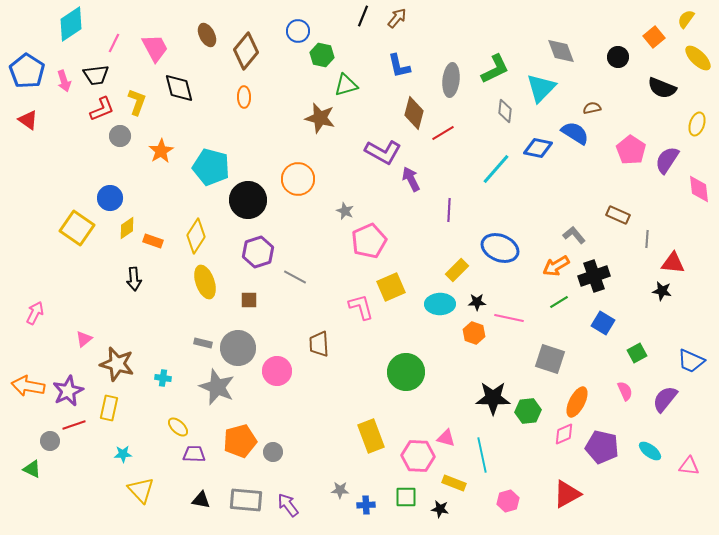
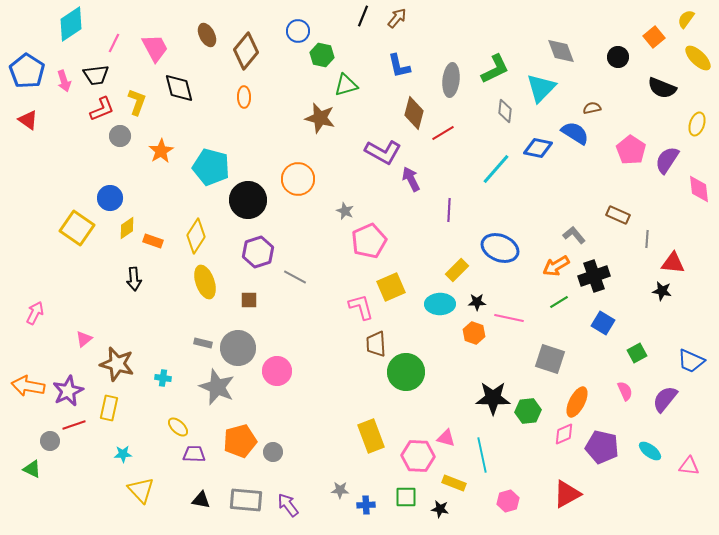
brown trapezoid at (319, 344): moved 57 px right
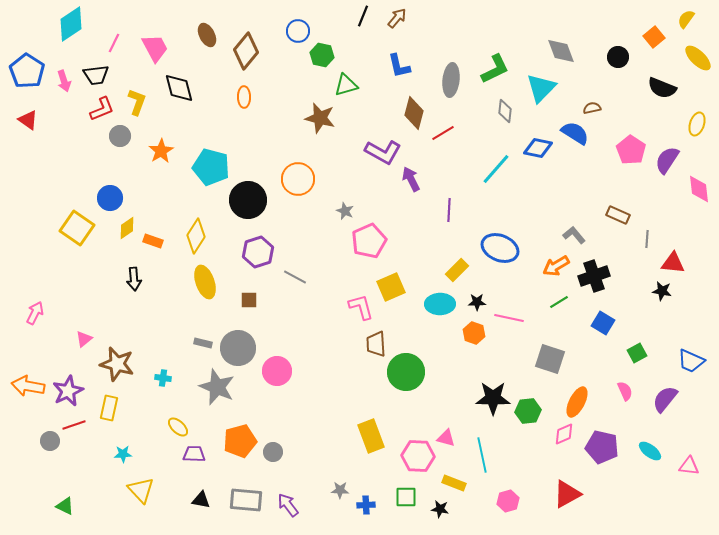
green triangle at (32, 469): moved 33 px right, 37 px down
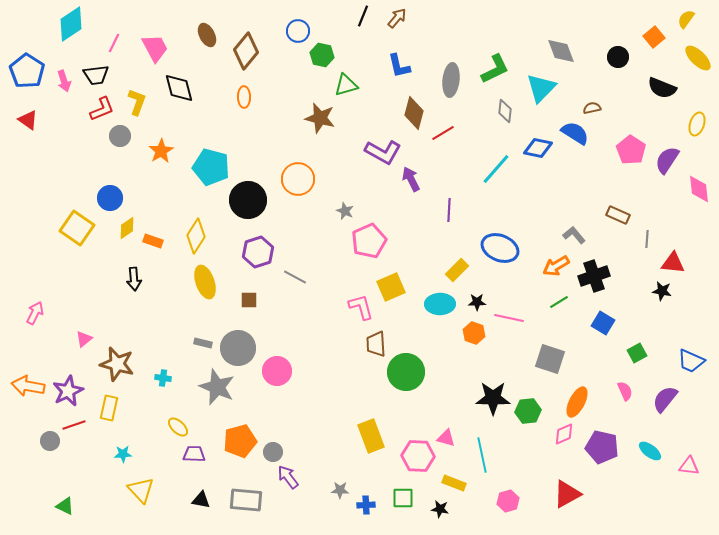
green square at (406, 497): moved 3 px left, 1 px down
purple arrow at (288, 505): moved 28 px up
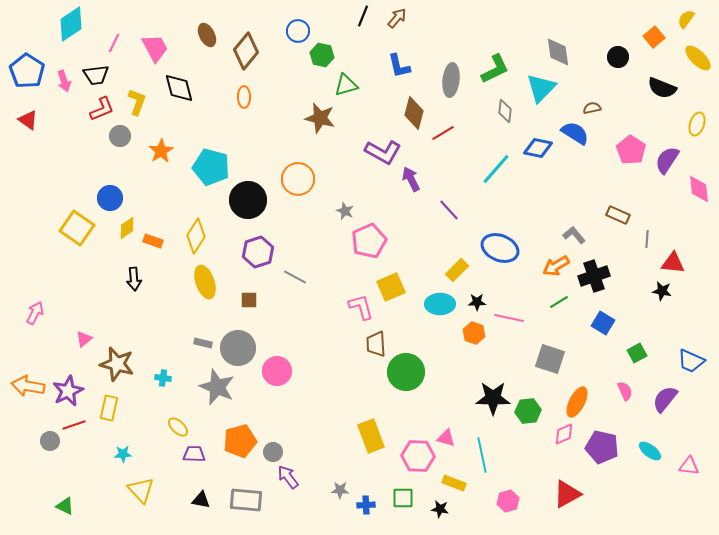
gray diamond at (561, 51): moved 3 px left, 1 px down; rotated 12 degrees clockwise
purple line at (449, 210): rotated 45 degrees counterclockwise
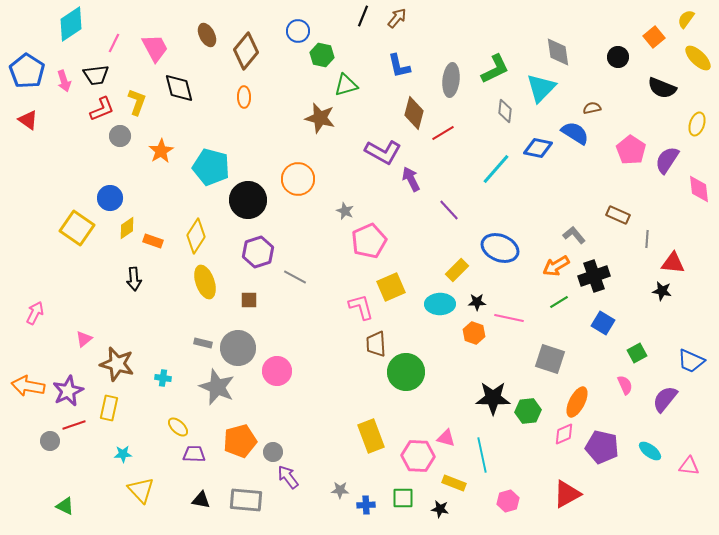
pink semicircle at (625, 391): moved 6 px up
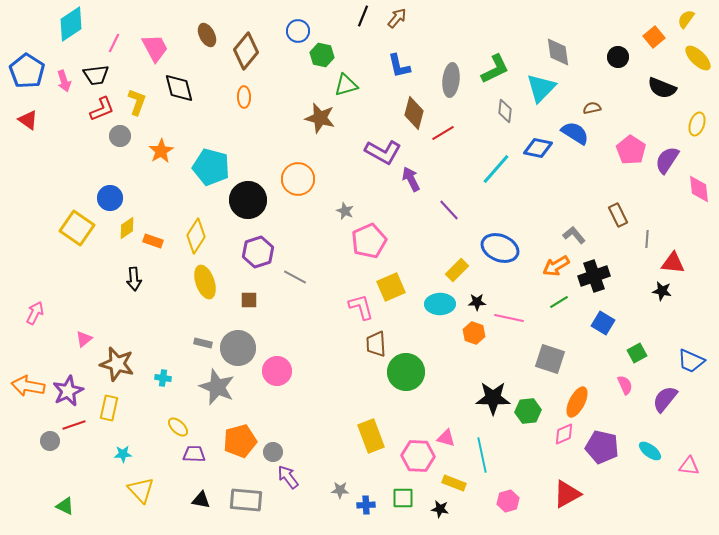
brown rectangle at (618, 215): rotated 40 degrees clockwise
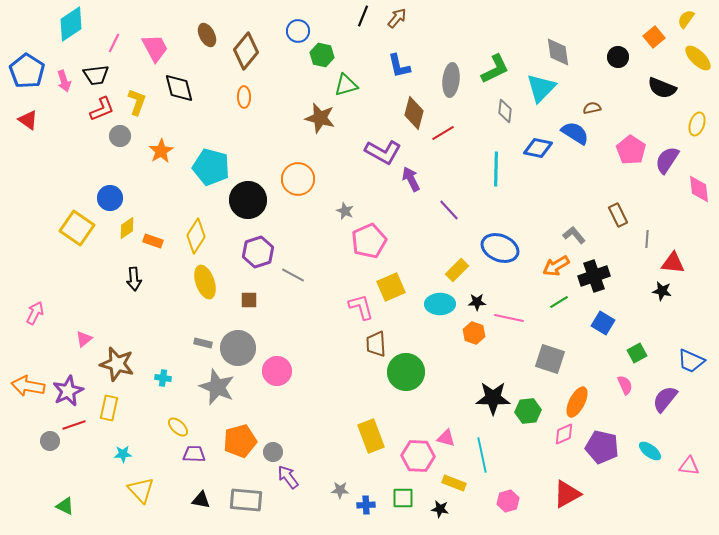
cyan line at (496, 169): rotated 40 degrees counterclockwise
gray line at (295, 277): moved 2 px left, 2 px up
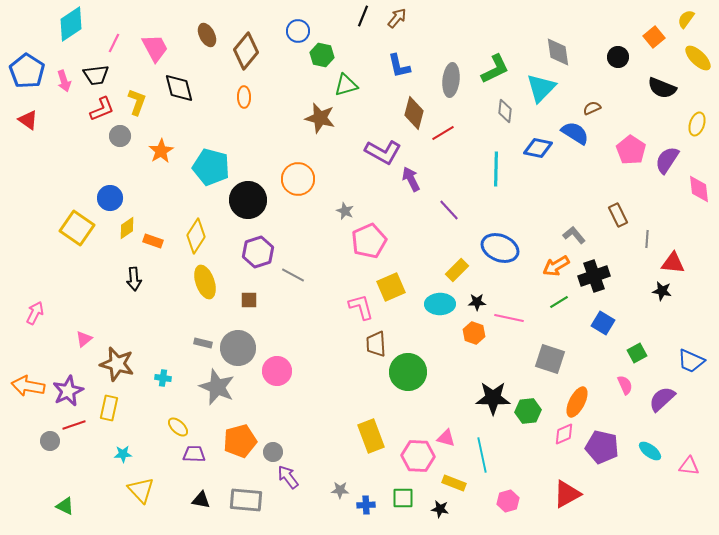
brown semicircle at (592, 108): rotated 12 degrees counterclockwise
green circle at (406, 372): moved 2 px right
purple semicircle at (665, 399): moved 3 px left; rotated 8 degrees clockwise
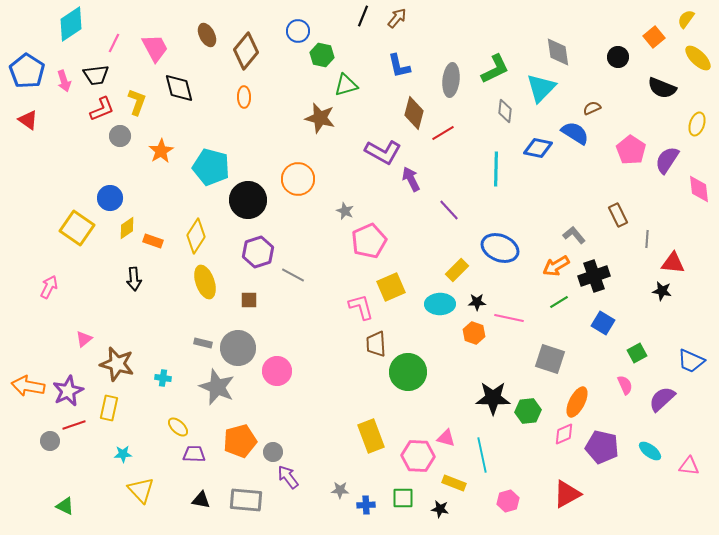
pink arrow at (35, 313): moved 14 px right, 26 px up
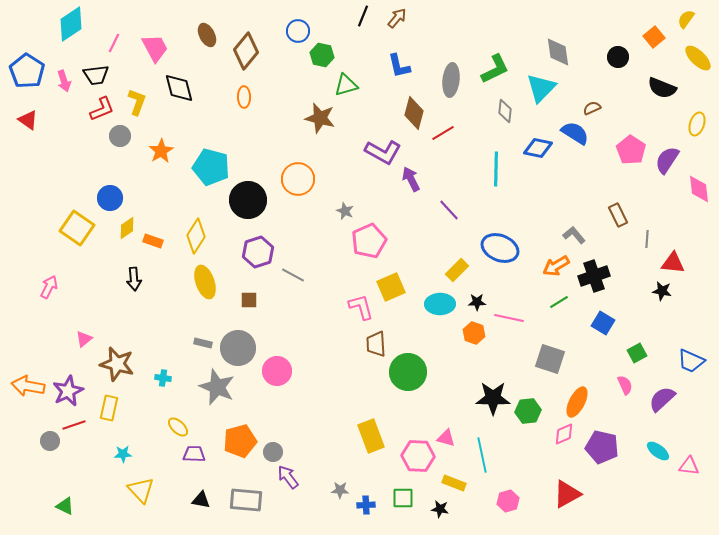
cyan ellipse at (650, 451): moved 8 px right
